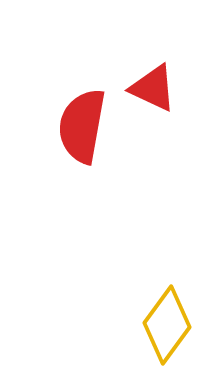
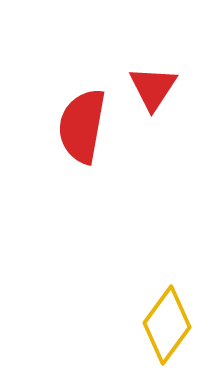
red triangle: rotated 38 degrees clockwise
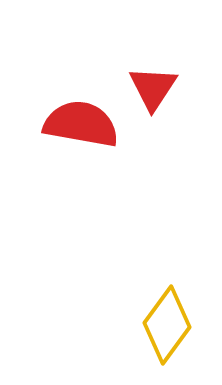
red semicircle: moved 1 px left, 2 px up; rotated 90 degrees clockwise
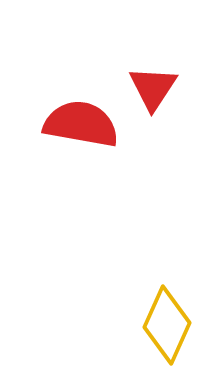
yellow diamond: rotated 12 degrees counterclockwise
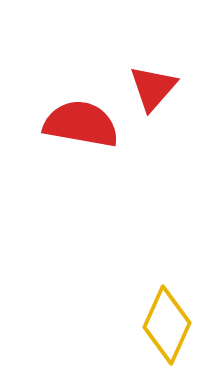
red triangle: rotated 8 degrees clockwise
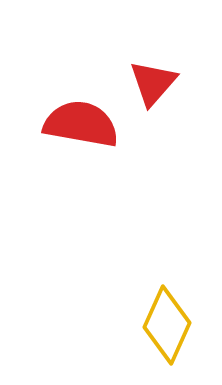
red triangle: moved 5 px up
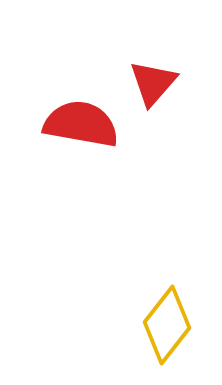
yellow diamond: rotated 14 degrees clockwise
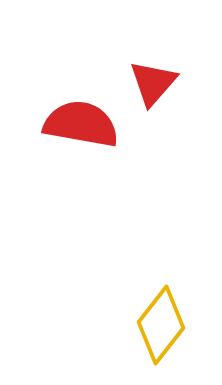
yellow diamond: moved 6 px left
